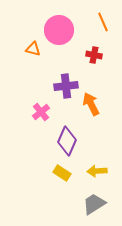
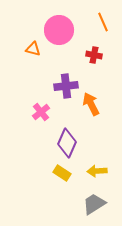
purple diamond: moved 2 px down
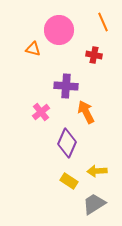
purple cross: rotated 10 degrees clockwise
orange arrow: moved 5 px left, 8 px down
yellow rectangle: moved 7 px right, 8 px down
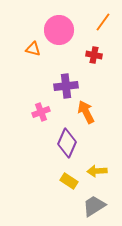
orange line: rotated 60 degrees clockwise
purple cross: rotated 10 degrees counterclockwise
pink cross: rotated 18 degrees clockwise
gray trapezoid: moved 2 px down
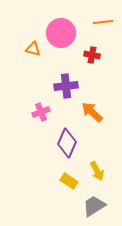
orange line: rotated 48 degrees clockwise
pink circle: moved 2 px right, 3 px down
red cross: moved 2 px left
orange arrow: moved 6 px right; rotated 20 degrees counterclockwise
yellow arrow: rotated 114 degrees counterclockwise
